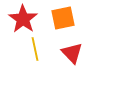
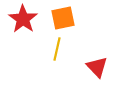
yellow line: moved 22 px right; rotated 25 degrees clockwise
red triangle: moved 25 px right, 14 px down
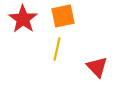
orange square: moved 2 px up
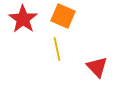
orange square: rotated 35 degrees clockwise
yellow line: rotated 25 degrees counterclockwise
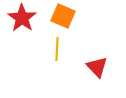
red star: moved 1 px left, 1 px up
yellow line: rotated 15 degrees clockwise
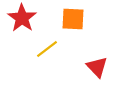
orange square: moved 10 px right, 3 px down; rotated 20 degrees counterclockwise
yellow line: moved 10 px left; rotated 50 degrees clockwise
